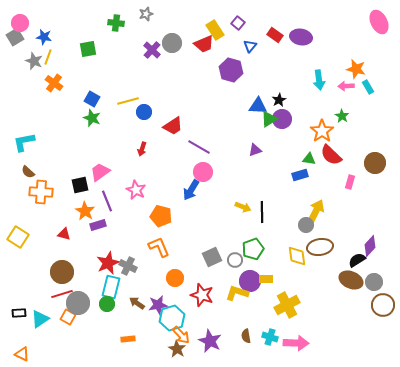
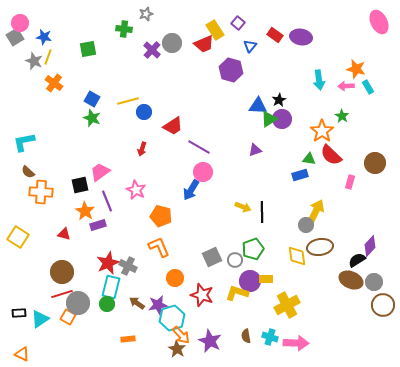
green cross at (116, 23): moved 8 px right, 6 px down
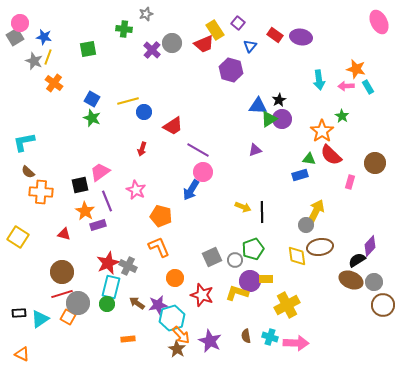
purple line at (199, 147): moved 1 px left, 3 px down
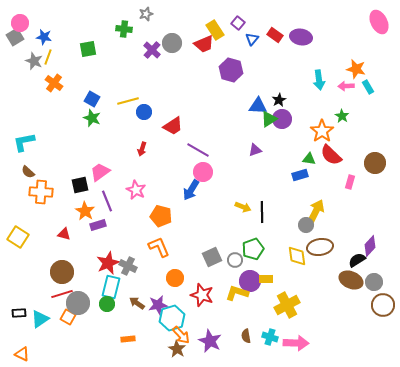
blue triangle at (250, 46): moved 2 px right, 7 px up
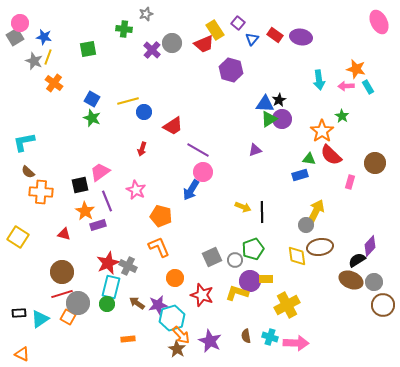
blue triangle at (258, 106): moved 7 px right, 2 px up
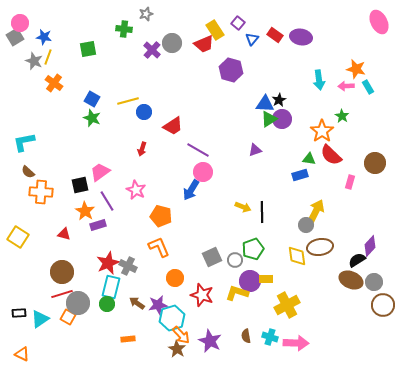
purple line at (107, 201): rotated 10 degrees counterclockwise
